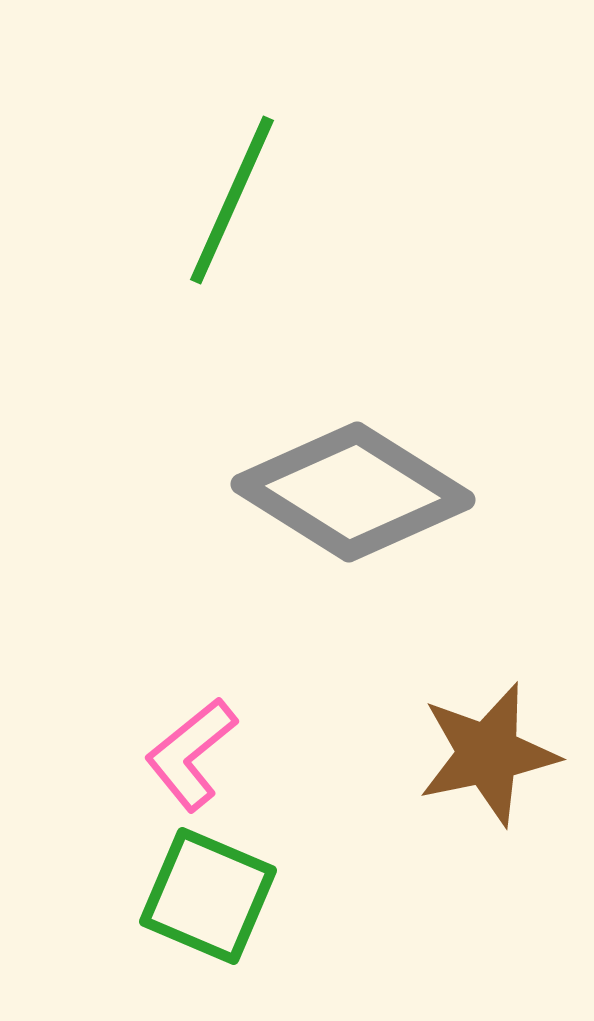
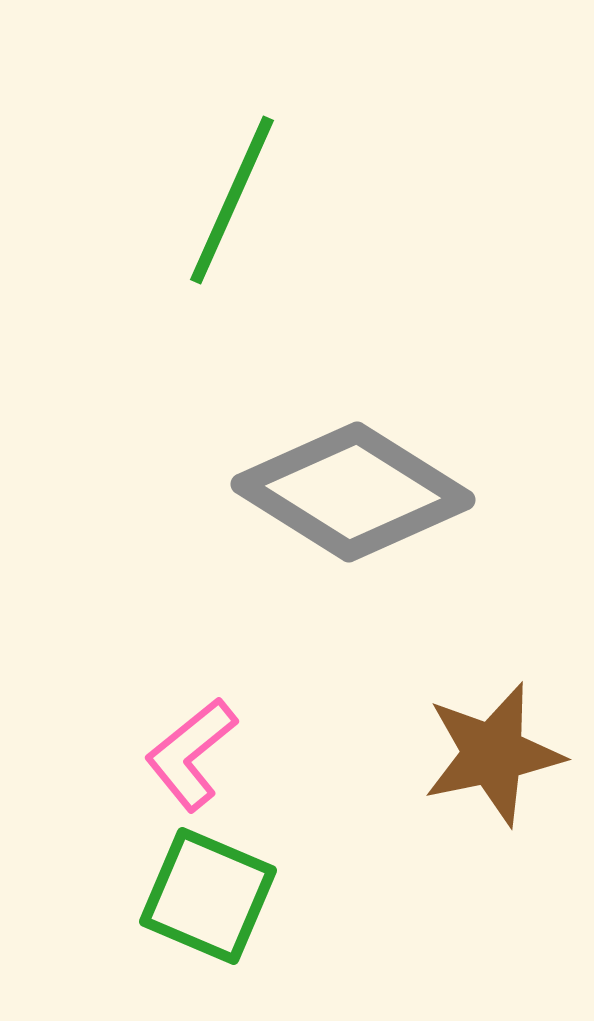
brown star: moved 5 px right
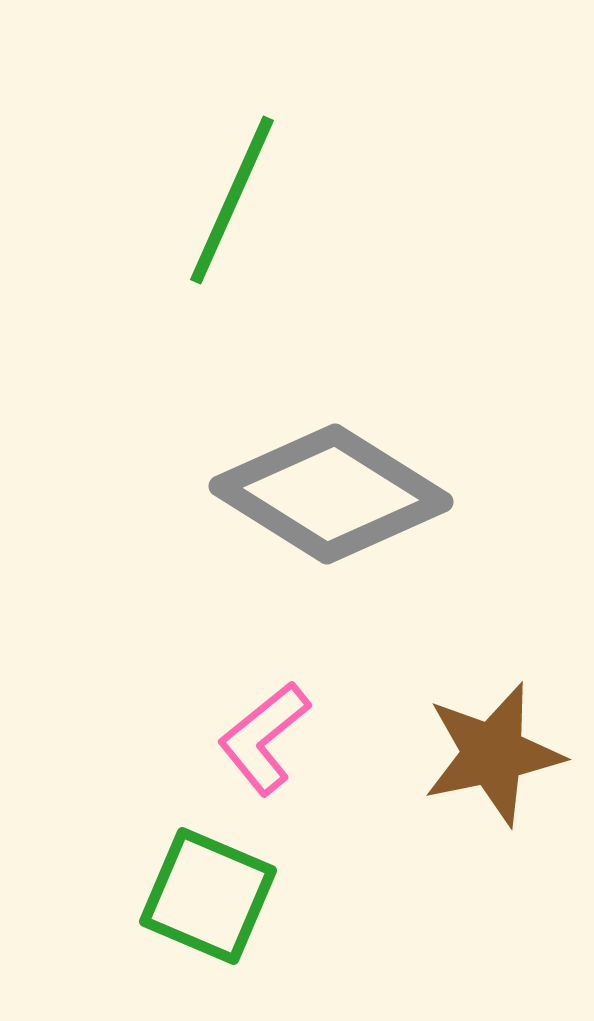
gray diamond: moved 22 px left, 2 px down
pink L-shape: moved 73 px right, 16 px up
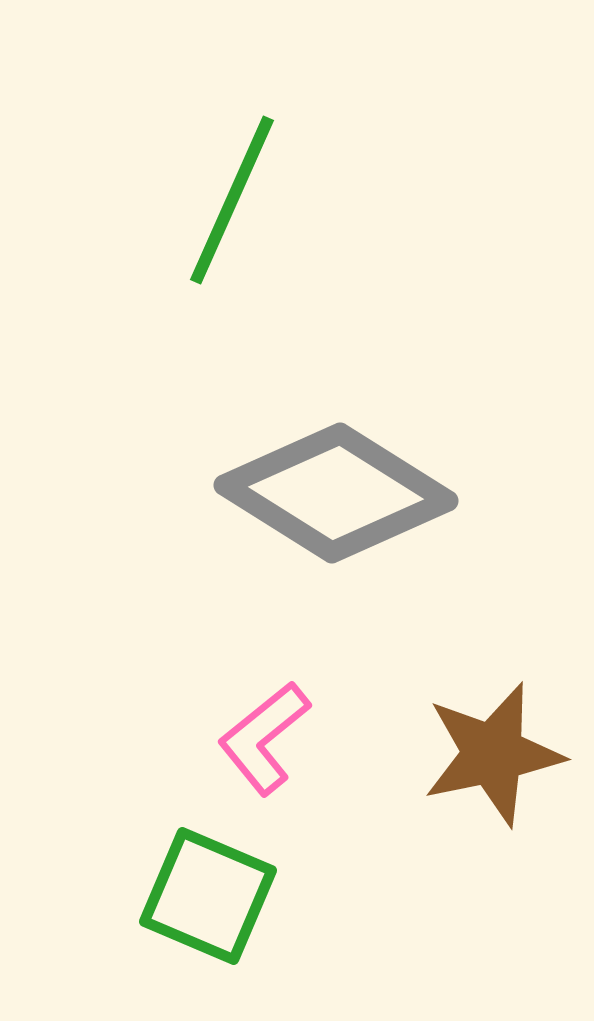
gray diamond: moved 5 px right, 1 px up
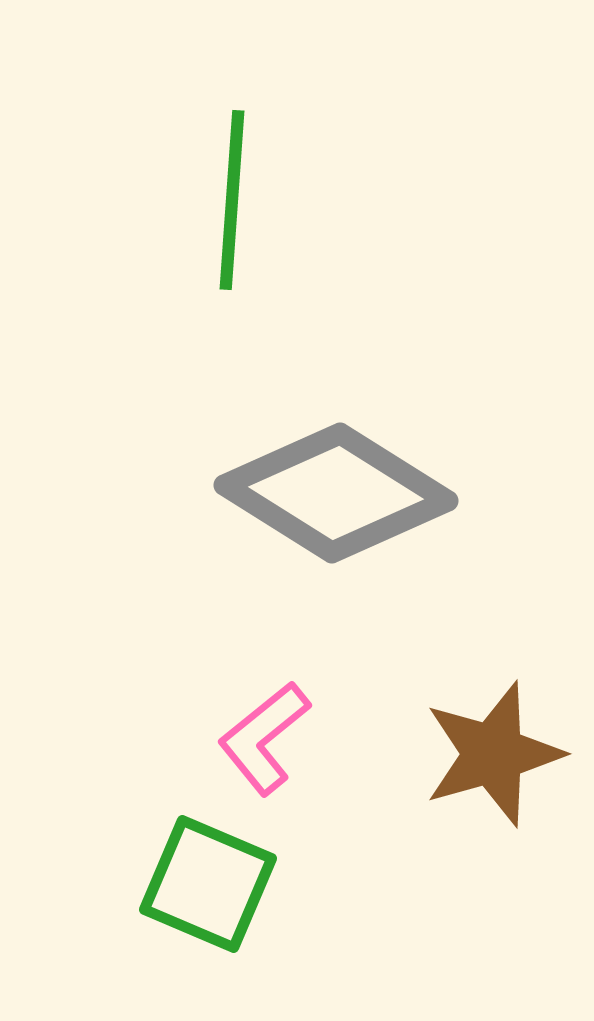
green line: rotated 20 degrees counterclockwise
brown star: rotated 4 degrees counterclockwise
green square: moved 12 px up
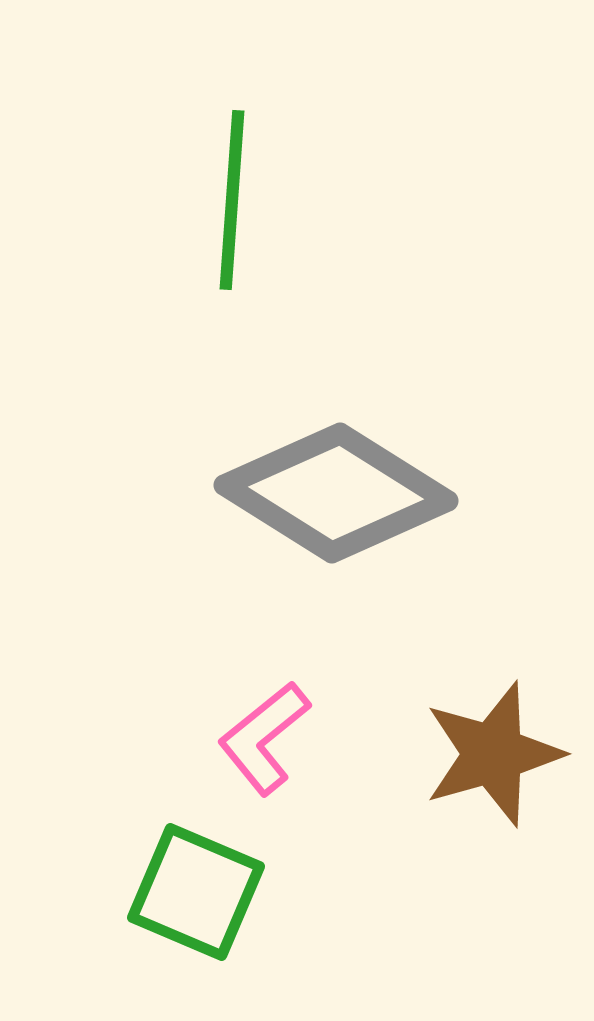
green square: moved 12 px left, 8 px down
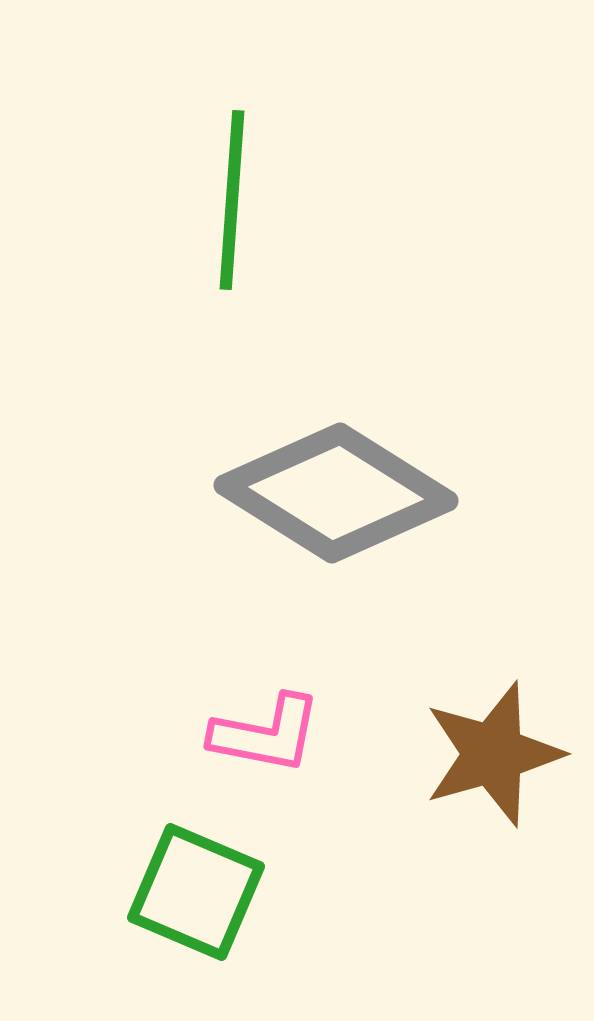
pink L-shape: moved 2 px right, 4 px up; rotated 130 degrees counterclockwise
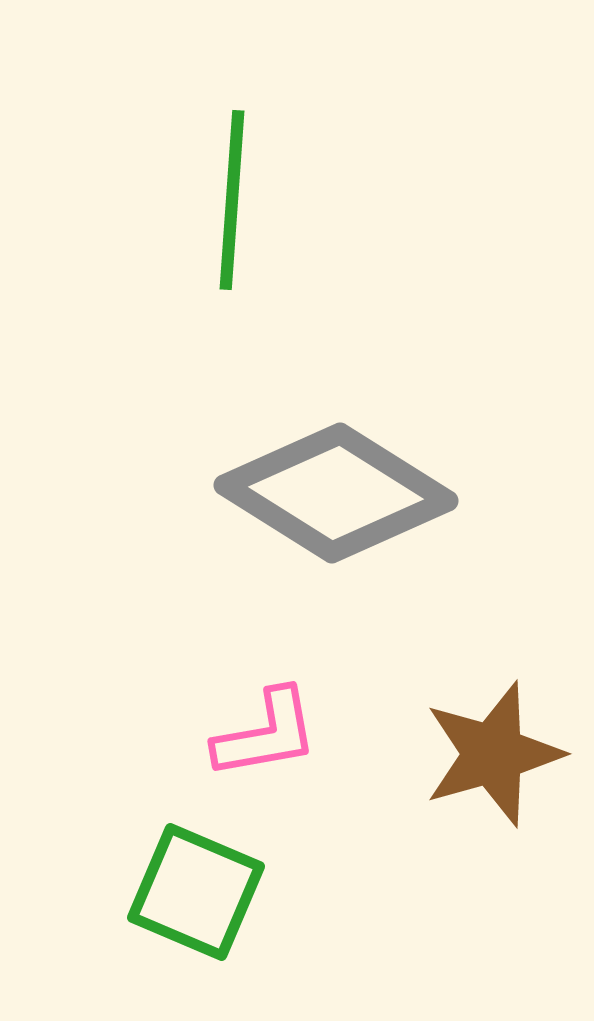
pink L-shape: rotated 21 degrees counterclockwise
